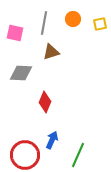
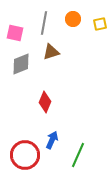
gray diamond: moved 9 px up; rotated 25 degrees counterclockwise
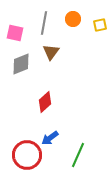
yellow square: moved 1 px down
brown triangle: rotated 36 degrees counterclockwise
red diamond: rotated 25 degrees clockwise
blue arrow: moved 2 px left, 2 px up; rotated 150 degrees counterclockwise
red circle: moved 2 px right
